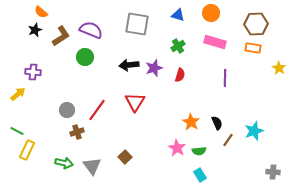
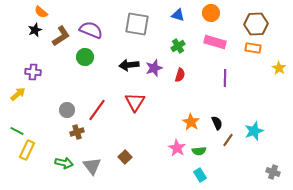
gray cross: rotated 16 degrees clockwise
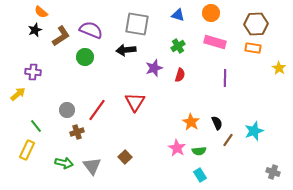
black arrow: moved 3 px left, 15 px up
green line: moved 19 px right, 5 px up; rotated 24 degrees clockwise
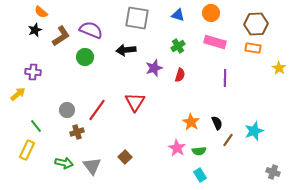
gray square: moved 6 px up
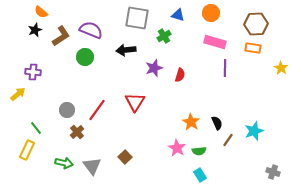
green cross: moved 14 px left, 10 px up
yellow star: moved 2 px right
purple line: moved 10 px up
green line: moved 2 px down
brown cross: rotated 24 degrees counterclockwise
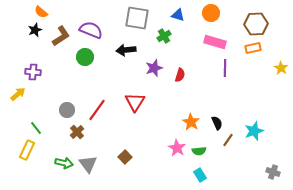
orange rectangle: rotated 21 degrees counterclockwise
gray triangle: moved 4 px left, 2 px up
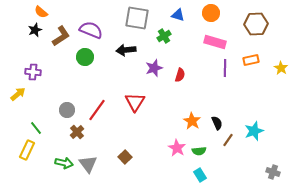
orange rectangle: moved 2 px left, 12 px down
orange star: moved 1 px right, 1 px up
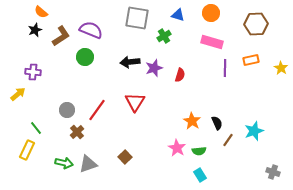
pink rectangle: moved 3 px left
black arrow: moved 4 px right, 12 px down
gray triangle: rotated 48 degrees clockwise
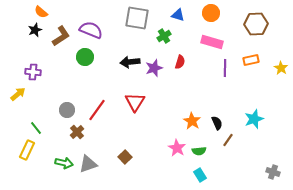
red semicircle: moved 13 px up
cyan star: moved 12 px up
